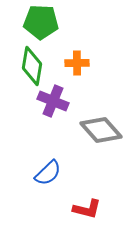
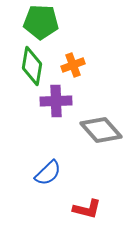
orange cross: moved 4 px left, 2 px down; rotated 20 degrees counterclockwise
purple cross: moved 3 px right; rotated 24 degrees counterclockwise
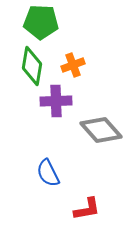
blue semicircle: rotated 108 degrees clockwise
red L-shape: rotated 24 degrees counterclockwise
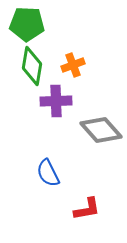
green pentagon: moved 14 px left, 2 px down
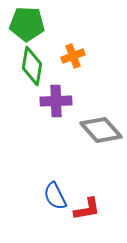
orange cross: moved 9 px up
blue semicircle: moved 7 px right, 23 px down
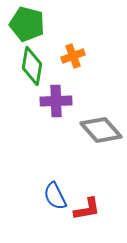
green pentagon: rotated 12 degrees clockwise
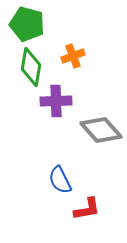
green diamond: moved 1 px left, 1 px down
blue semicircle: moved 5 px right, 16 px up
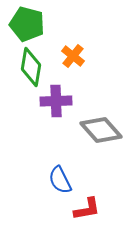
orange cross: rotated 30 degrees counterclockwise
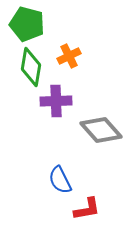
orange cross: moved 4 px left; rotated 25 degrees clockwise
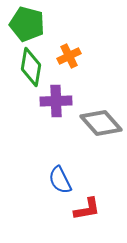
gray diamond: moved 7 px up
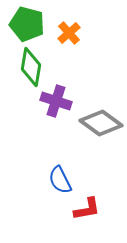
orange cross: moved 23 px up; rotated 15 degrees counterclockwise
purple cross: rotated 20 degrees clockwise
gray diamond: rotated 12 degrees counterclockwise
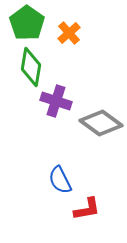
green pentagon: moved 1 px up; rotated 20 degrees clockwise
